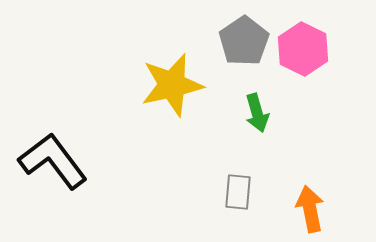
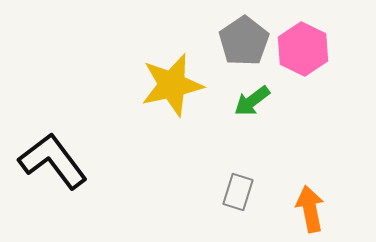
green arrow: moved 5 px left, 12 px up; rotated 69 degrees clockwise
gray rectangle: rotated 12 degrees clockwise
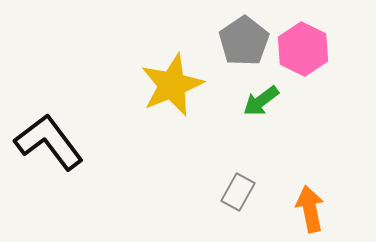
yellow star: rotated 10 degrees counterclockwise
green arrow: moved 9 px right
black L-shape: moved 4 px left, 19 px up
gray rectangle: rotated 12 degrees clockwise
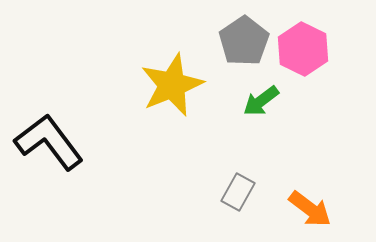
orange arrow: rotated 138 degrees clockwise
